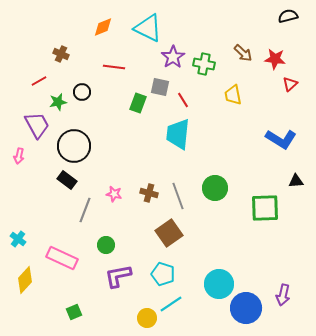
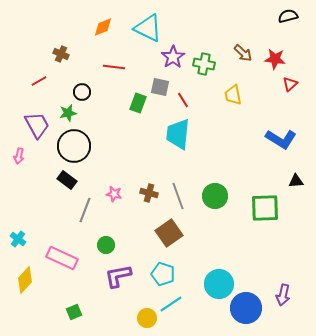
green star at (58, 102): moved 10 px right, 11 px down
green circle at (215, 188): moved 8 px down
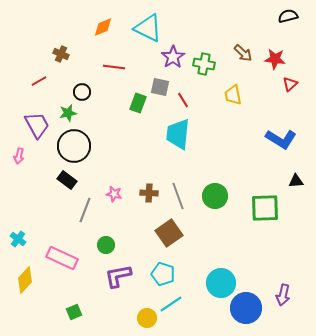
brown cross at (149, 193): rotated 12 degrees counterclockwise
cyan circle at (219, 284): moved 2 px right, 1 px up
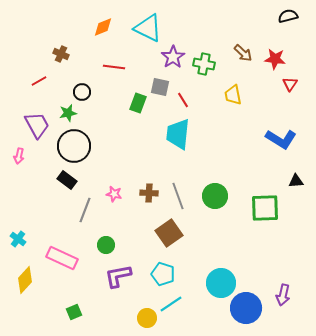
red triangle at (290, 84): rotated 14 degrees counterclockwise
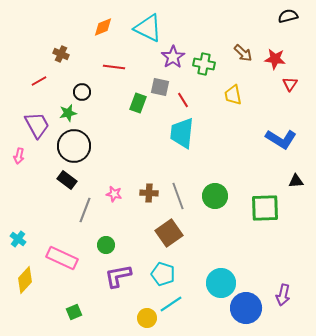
cyan trapezoid at (178, 134): moved 4 px right, 1 px up
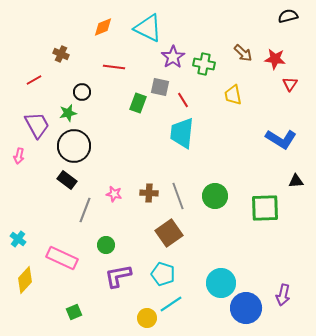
red line at (39, 81): moved 5 px left, 1 px up
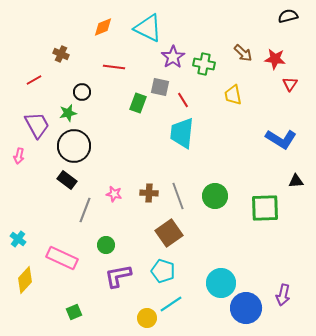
cyan pentagon at (163, 274): moved 3 px up
